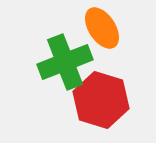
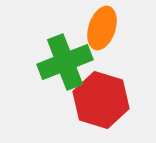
orange ellipse: rotated 51 degrees clockwise
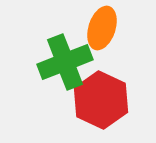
red hexagon: rotated 8 degrees clockwise
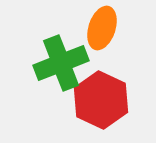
green cross: moved 4 px left, 1 px down
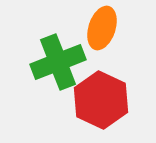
green cross: moved 3 px left, 1 px up
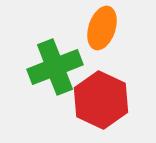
green cross: moved 3 px left, 5 px down
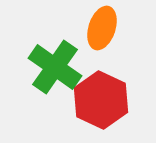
green cross: rotated 34 degrees counterclockwise
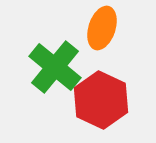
green cross: rotated 4 degrees clockwise
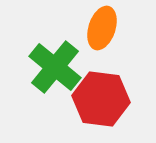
red hexagon: moved 1 px up; rotated 18 degrees counterclockwise
